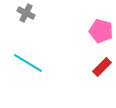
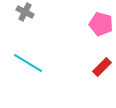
gray cross: moved 1 px left, 1 px up
pink pentagon: moved 7 px up
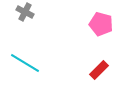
cyan line: moved 3 px left
red rectangle: moved 3 px left, 3 px down
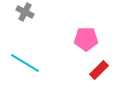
pink pentagon: moved 15 px left, 15 px down; rotated 15 degrees counterclockwise
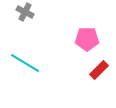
pink pentagon: moved 1 px right
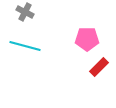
cyan line: moved 17 px up; rotated 16 degrees counterclockwise
red rectangle: moved 3 px up
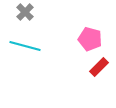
gray cross: rotated 18 degrees clockwise
pink pentagon: moved 3 px right; rotated 15 degrees clockwise
